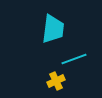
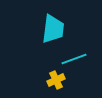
yellow cross: moved 1 px up
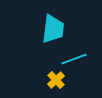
yellow cross: rotated 18 degrees counterclockwise
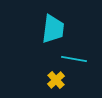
cyan line: rotated 30 degrees clockwise
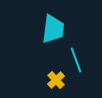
cyan line: moved 2 px right, 1 px down; rotated 60 degrees clockwise
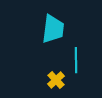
cyan line: rotated 20 degrees clockwise
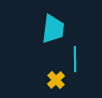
cyan line: moved 1 px left, 1 px up
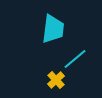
cyan line: rotated 50 degrees clockwise
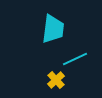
cyan line: rotated 15 degrees clockwise
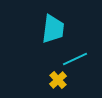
yellow cross: moved 2 px right
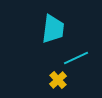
cyan line: moved 1 px right, 1 px up
